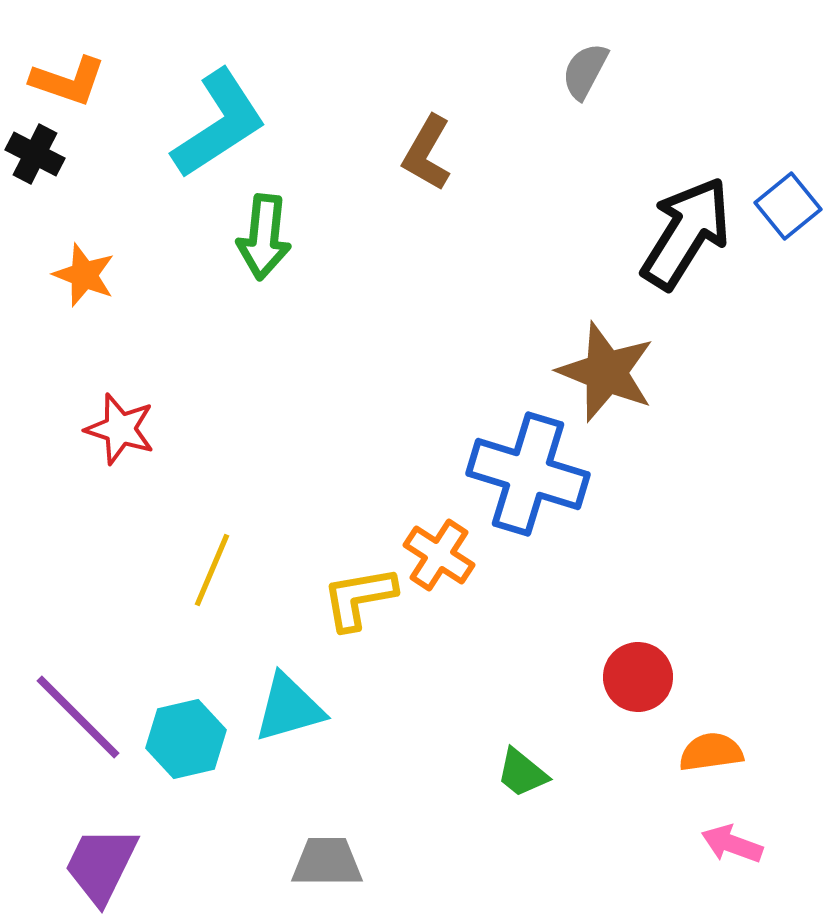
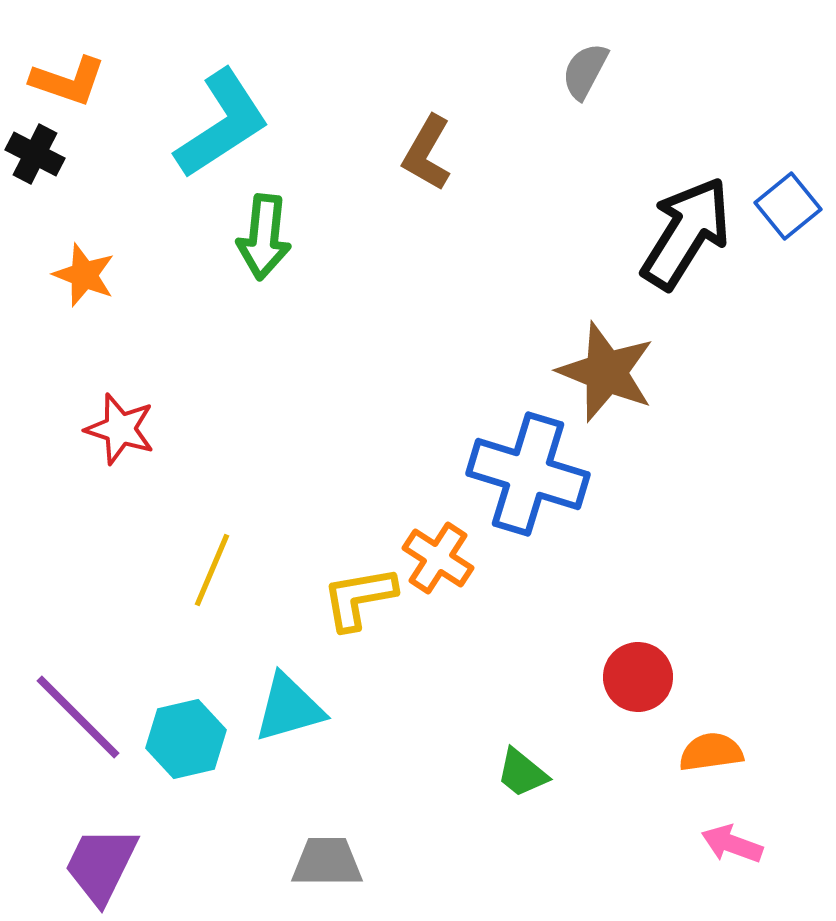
cyan L-shape: moved 3 px right
orange cross: moved 1 px left, 3 px down
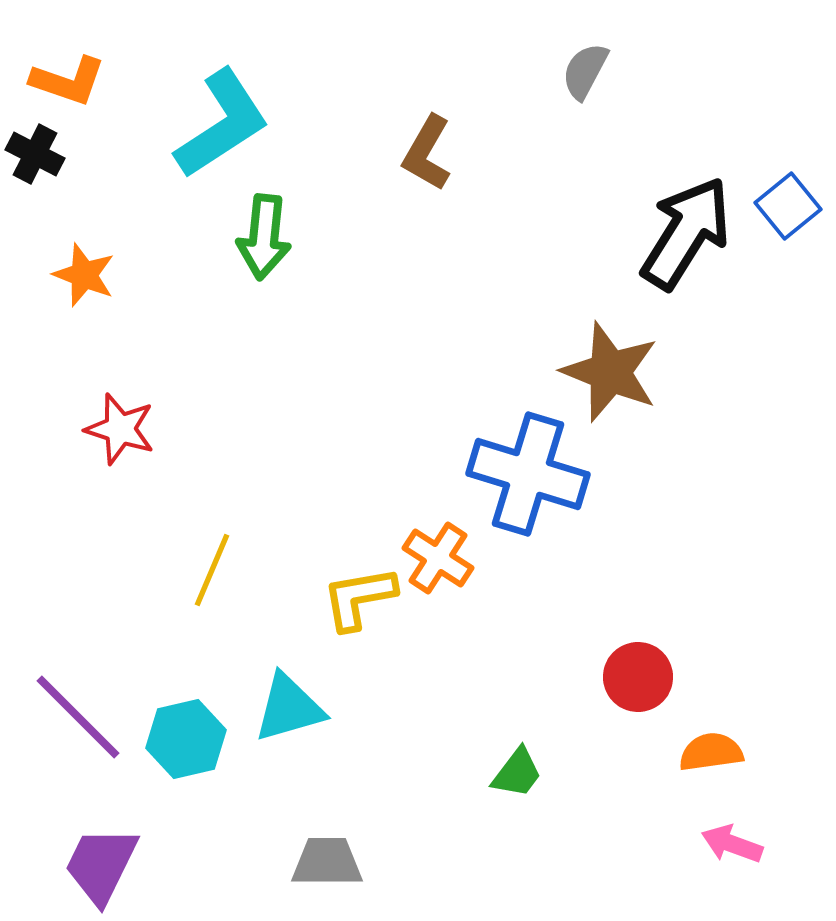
brown star: moved 4 px right
green trapezoid: moved 5 px left; rotated 92 degrees counterclockwise
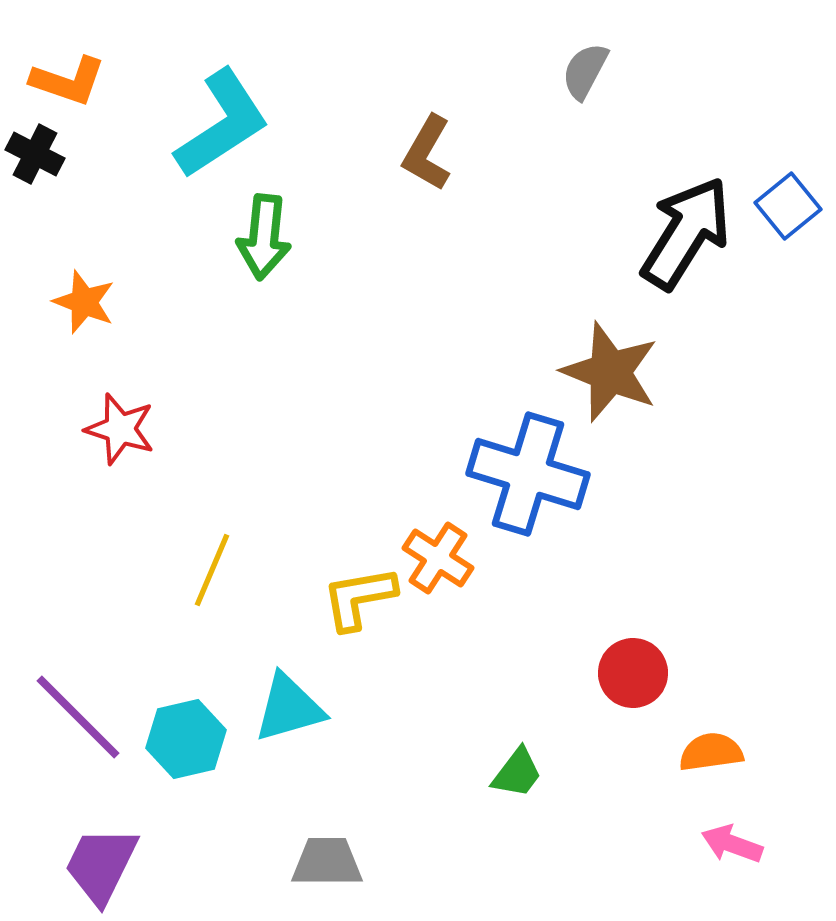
orange star: moved 27 px down
red circle: moved 5 px left, 4 px up
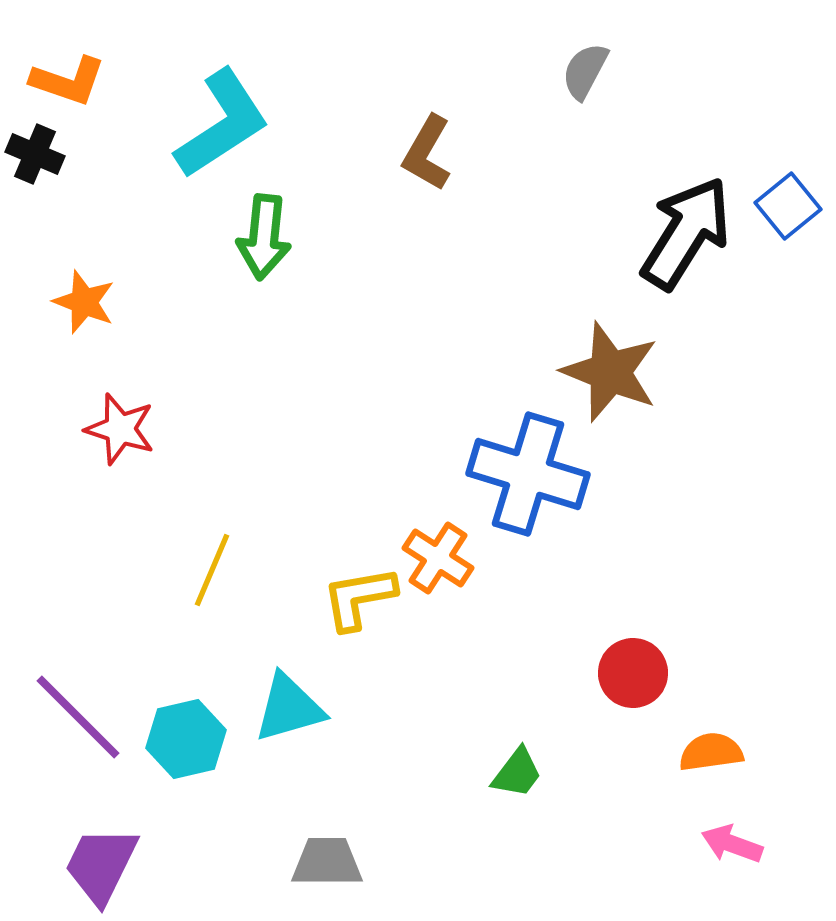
black cross: rotated 4 degrees counterclockwise
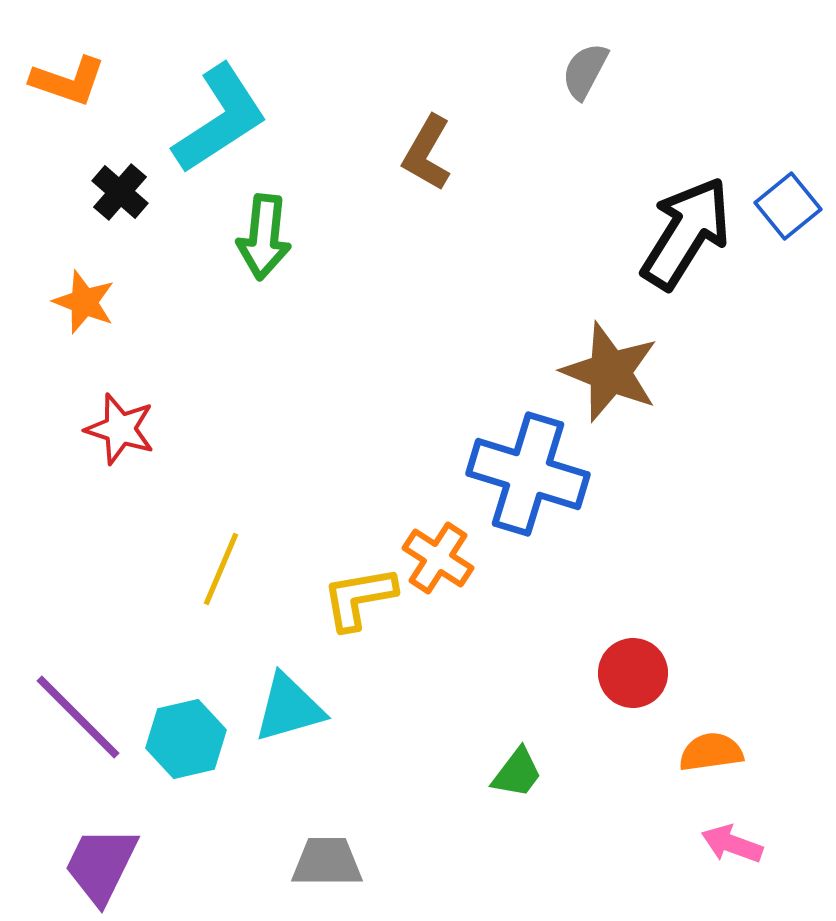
cyan L-shape: moved 2 px left, 5 px up
black cross: moved 85 px right, 38 px down; rotated 18 degrees clockwise
yellow line: moved 9 px right, 1 px up
